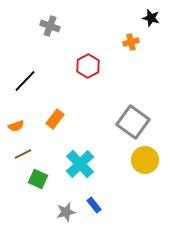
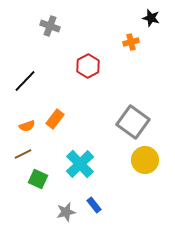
orange semicircle: moved 11 px right
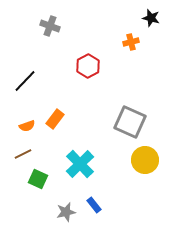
gray square: moved 3 px left; rotated 12 degrees counterclockwise
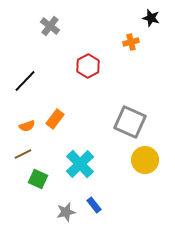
gray cross: rotated 18 degrees clockwise
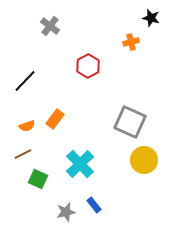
yellow circle: moved 1 px left
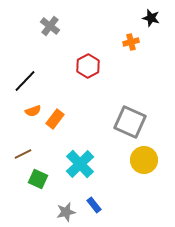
orange semicircle: moved 6 px right, 15 px up
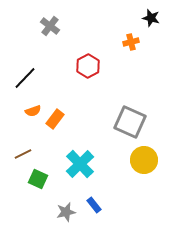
black line: moved 3 px up
